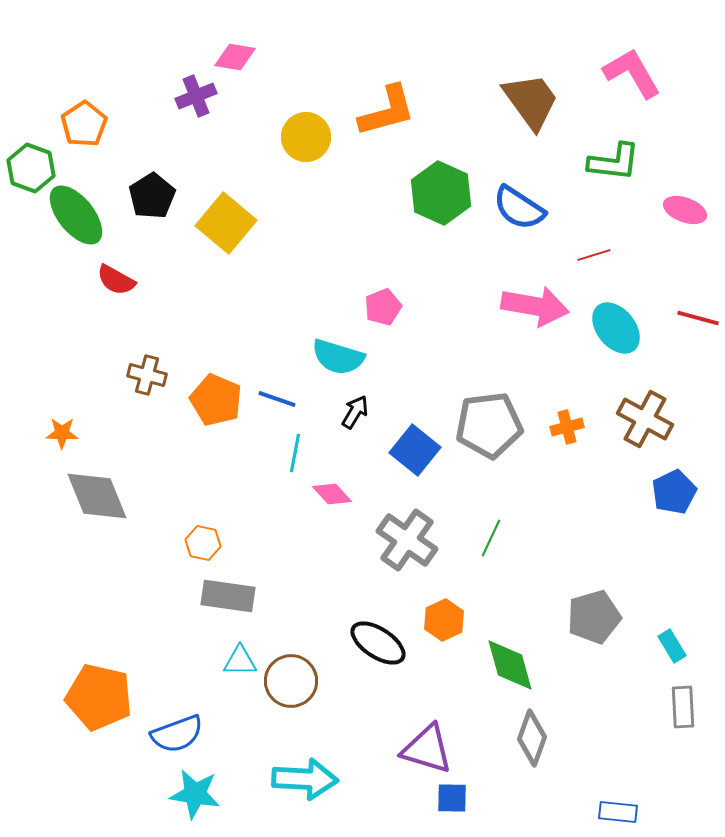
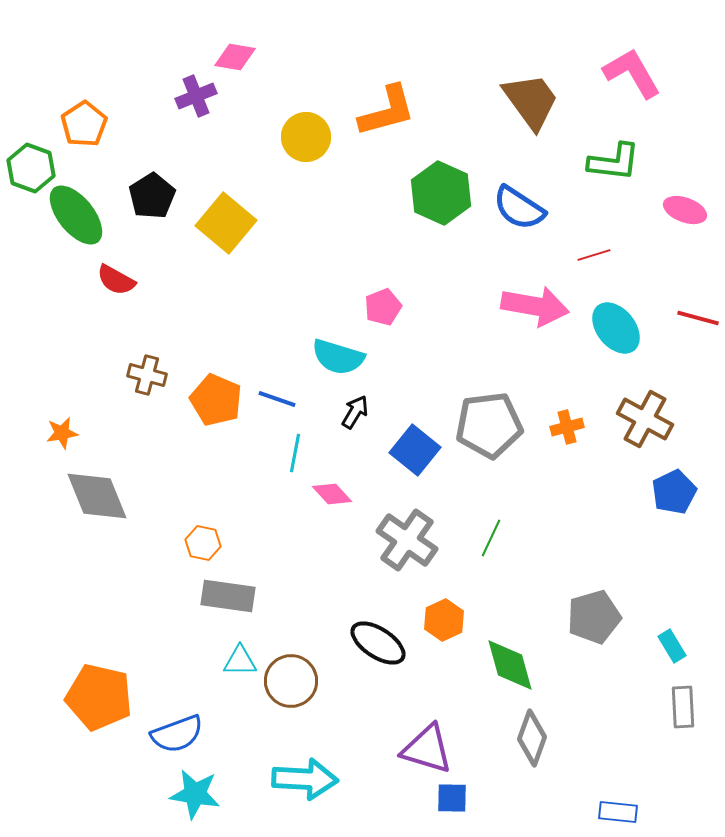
orange star at (62, 433): rotated 12 degrees counterclockwise
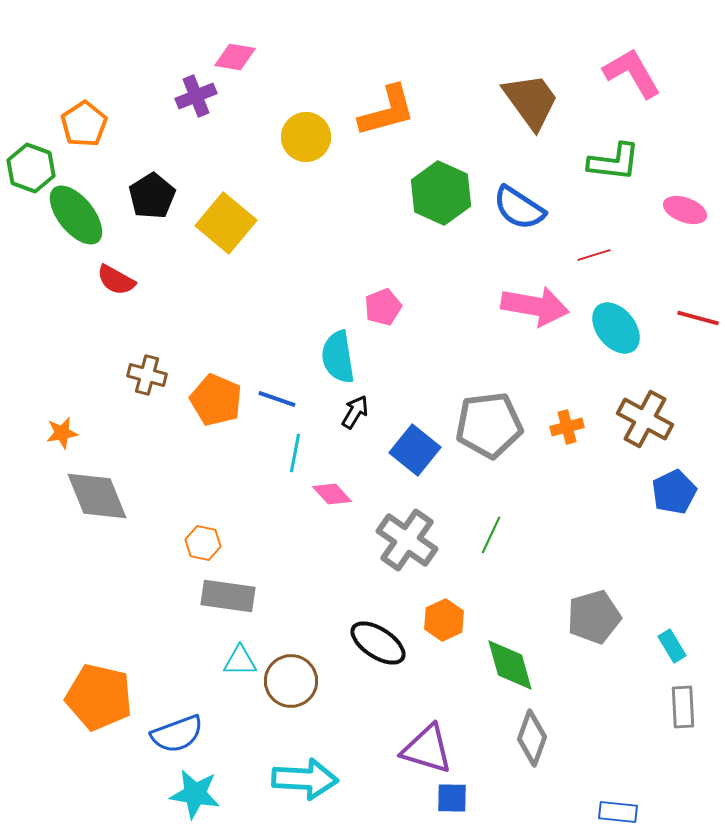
cyan semicircle at (338, 357): rotated 64 degrees clockwise
green line at (491, 538): moved 3 px up
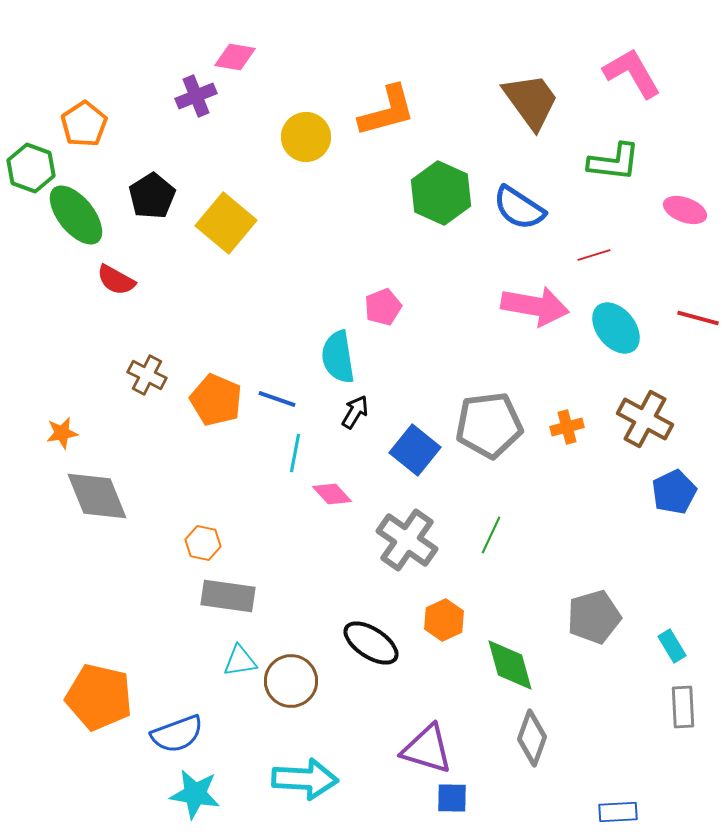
brown cross at (147, 375): rotated 12 degrees clockwise
black ellipse at (378, 643): moved 7 px left
cyan triangle at (240, 661): rotated 9 degrees counterclockwise
blue rectangle at (618, 812): rotated 9 degrees counterclockwise
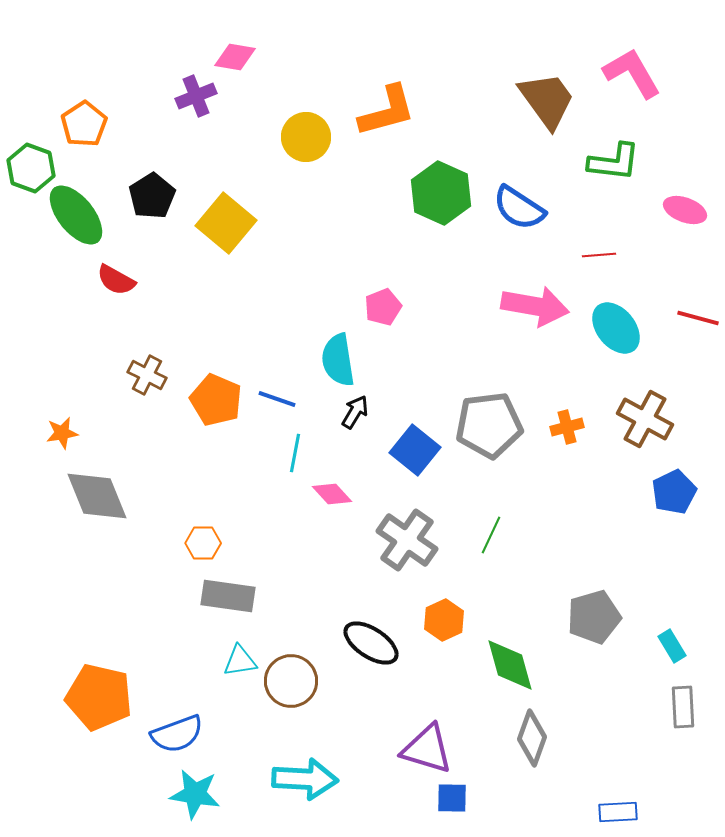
brown trapezoid at (531, 101): moved 16 px right, 1 px up
red line at (594, 255): moved 5 px right; rotated 12 degrees clockwise
cyan semicircle at (338, 357): moved 3 px down
orange hexagon at (203, 543): rotated 12 degrees counterclockwise
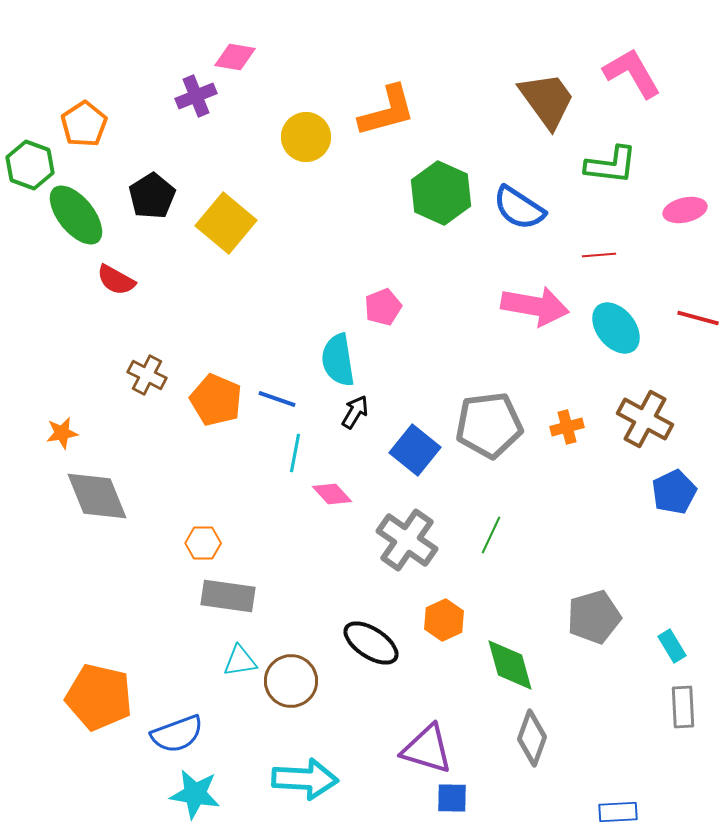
green L-shape at (614, 162): moved 3 px left, 3 px down
green hexagon at (31, 168): moved 1 px left, 3 px up
pink ellipse at (685, 210): rotated 33 degrees counterclockwise
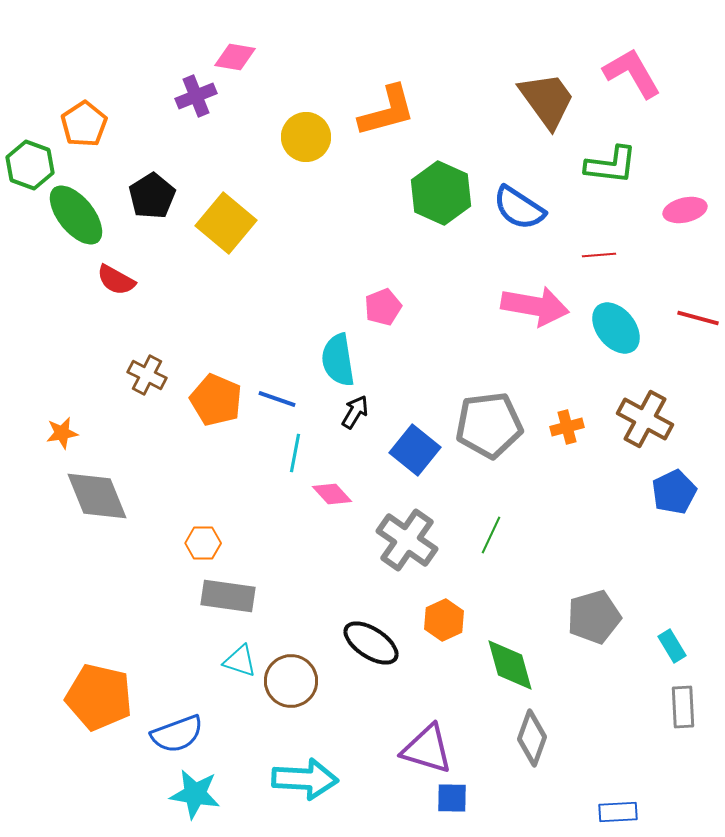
cyan triangle at (240, 661): rotated 27 degrees clockwise
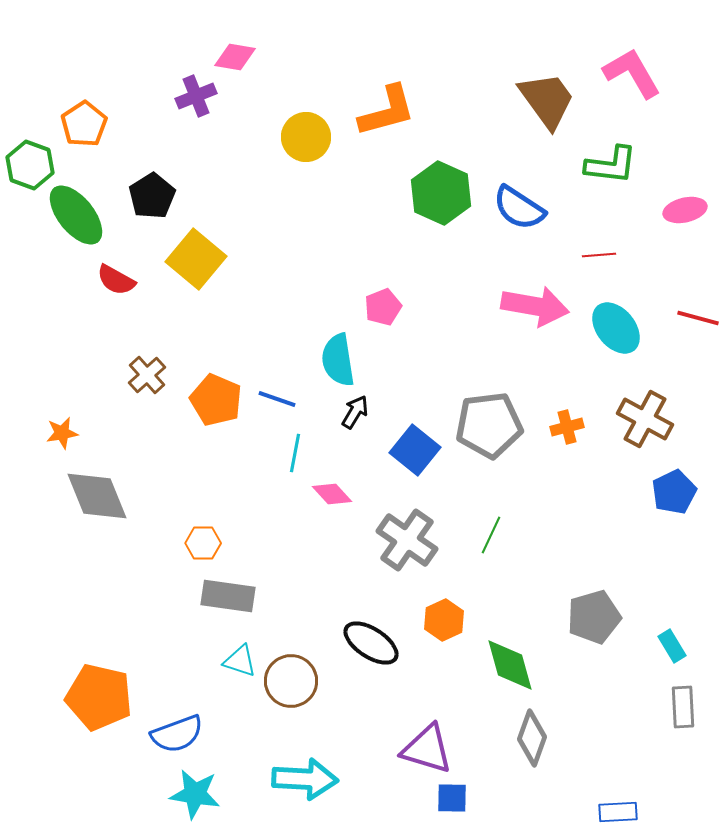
yellow square at (226, 223): moved 30 px left, 36 px down
brown cross at (147, 375): rotated 21 degrees clockwise
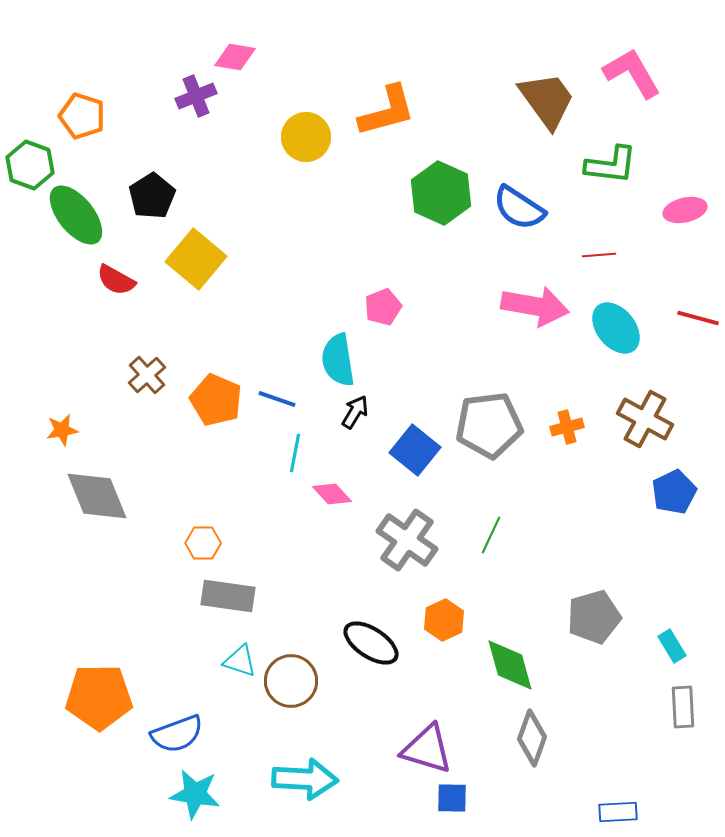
orange pentagon at (84, 124): moved 2 px left, 8 px up; rotated 21 degrees counterclockwise
orange star at (62, 433): moved 3 px up
orange pentagon at (99, 697): rotated 14 degrees counterclockwise
